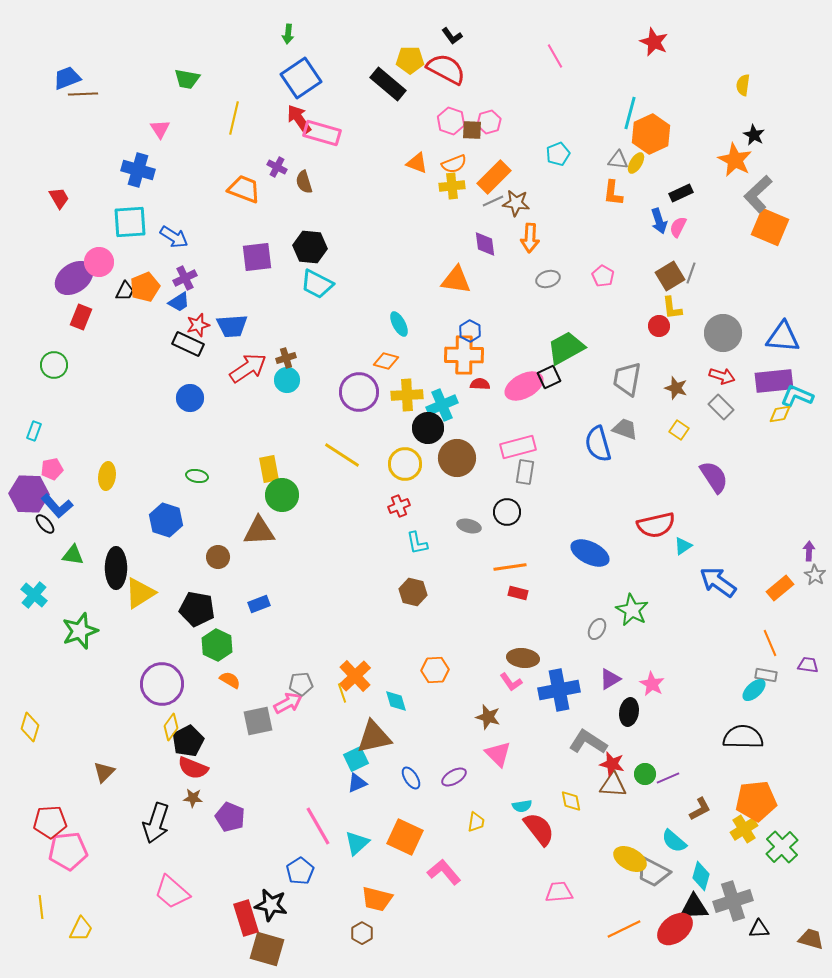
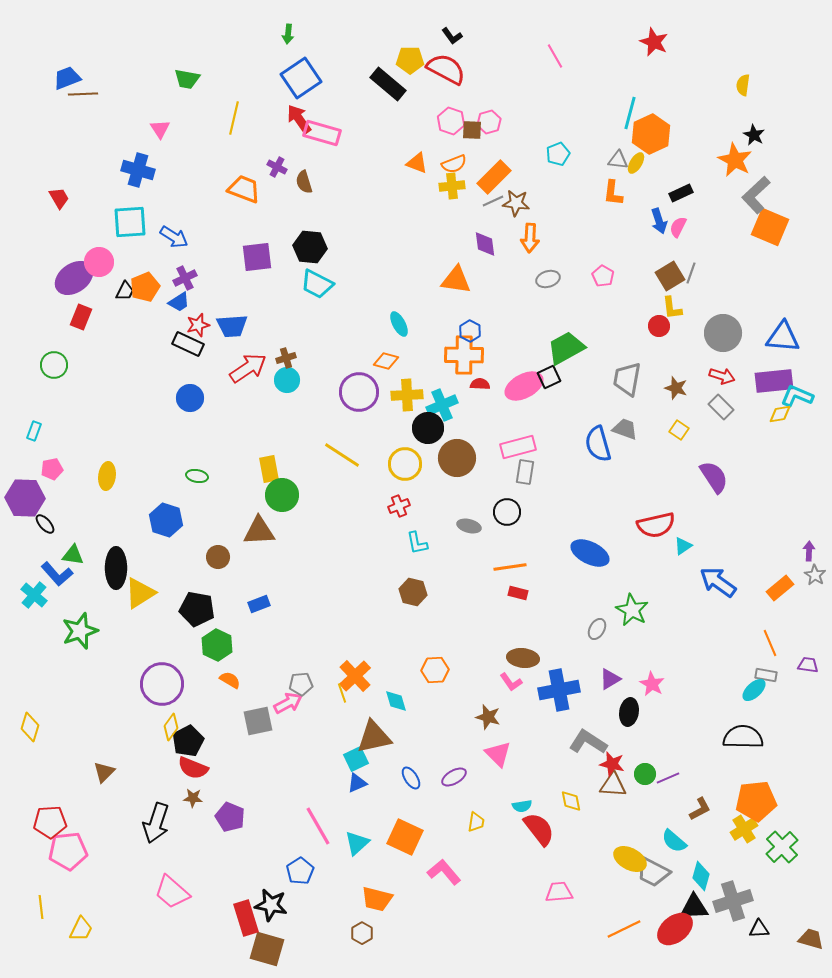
gray L-shape at (758, 194): moved 2 px left, 1 px down
purple hexagon at (29, 494): moved 4 px left, 4 px down
blue L-shape at (57, 506): moved 68 px down
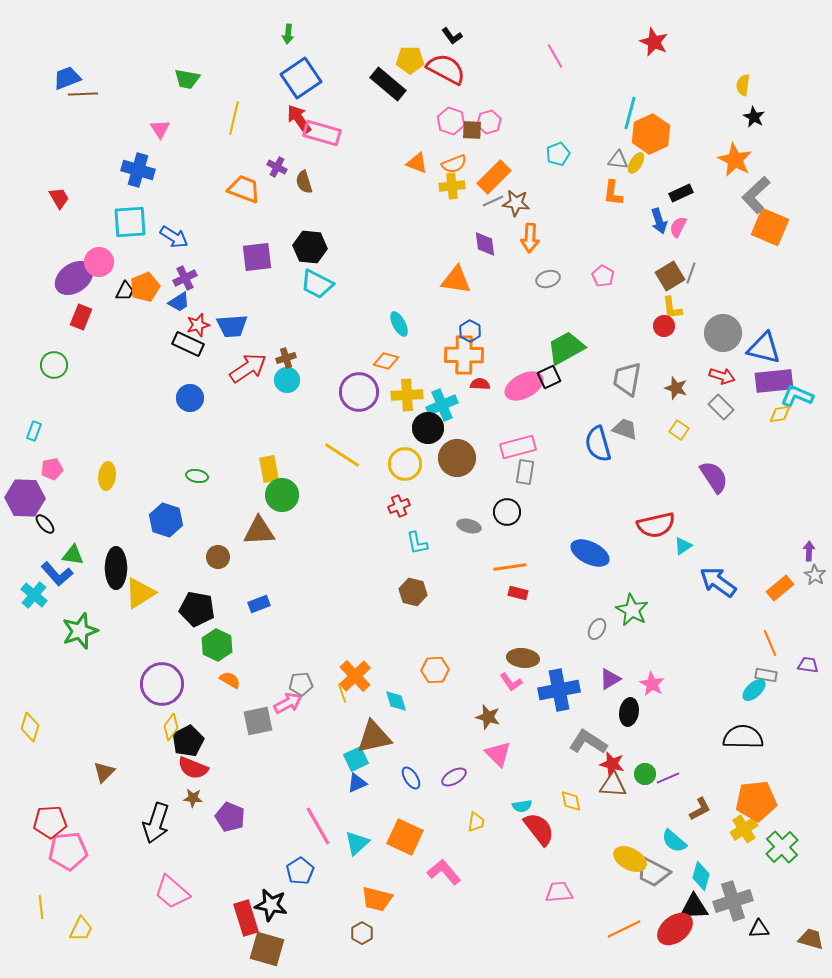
black star at (754, 135): moved 18 px up
red circle at (659, 326): moved 5 px right
blue triangle at (783, 337): moved 19 px left, 11 px down; rotated 9 degrees clockwise
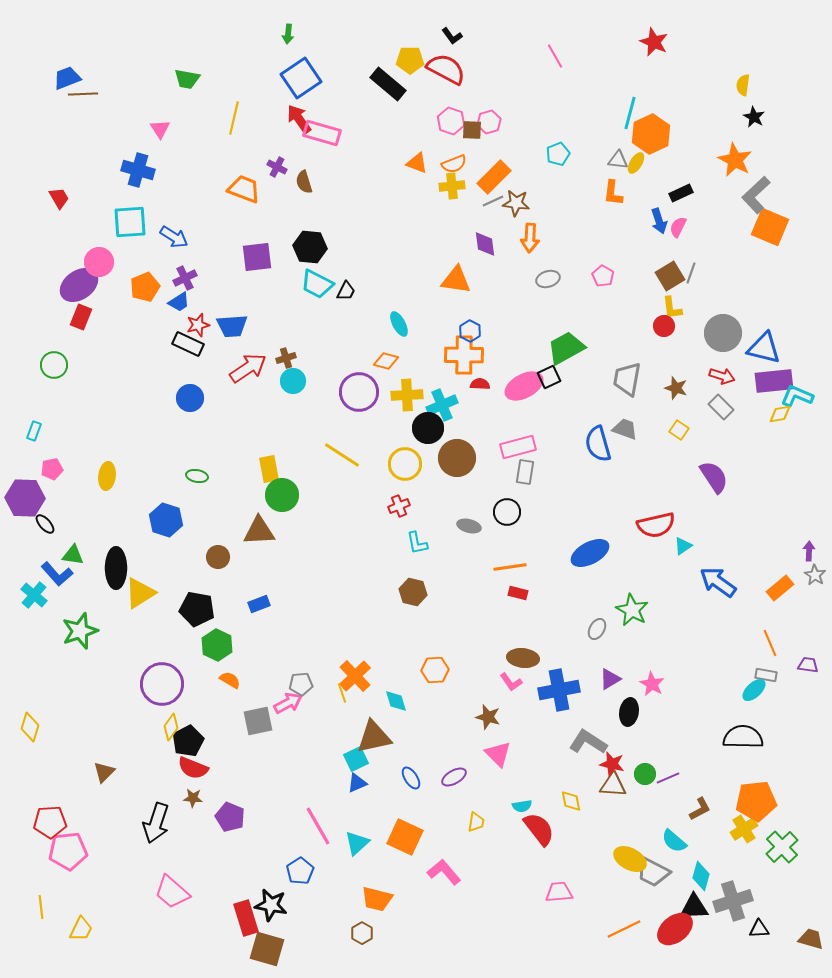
purple ellipse at (74, 278): moved 5 px right, 7 px down
black trapezoid at (125, 291): moved 221 px right
cyan circle at (287, 380): moved 6 px right, 1 px down
blue ellipse at (590, 553): rotated 54 degrees counterclockwise
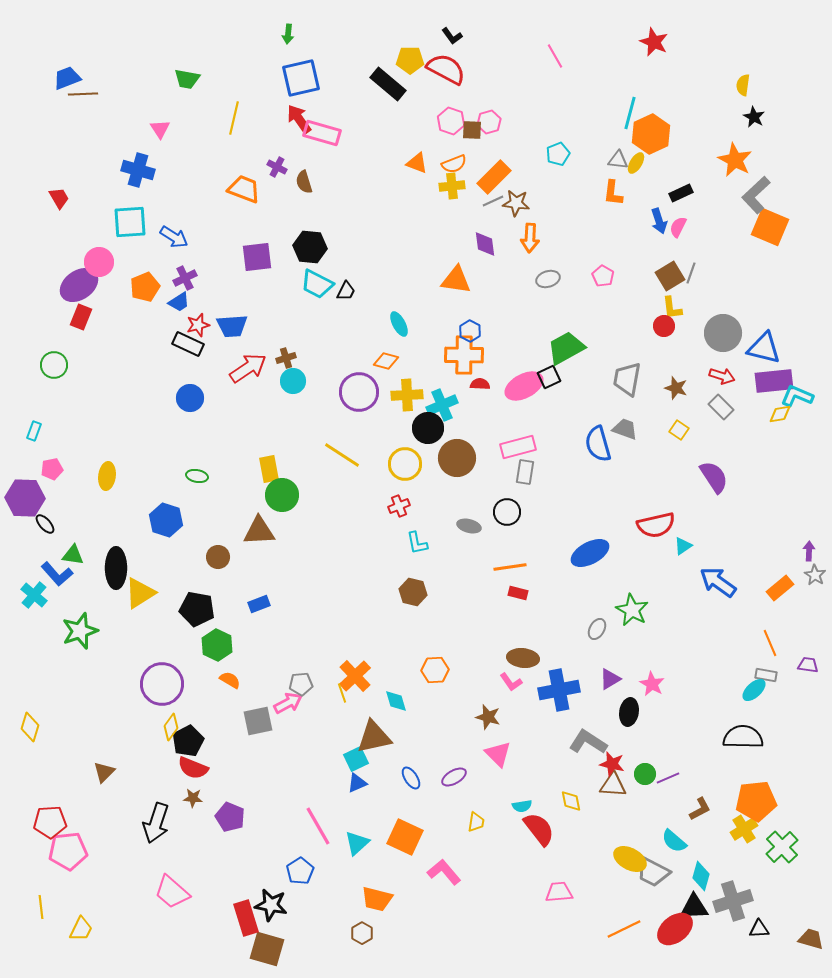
blue square at (301, 78): rotated 21 degrees clockwise
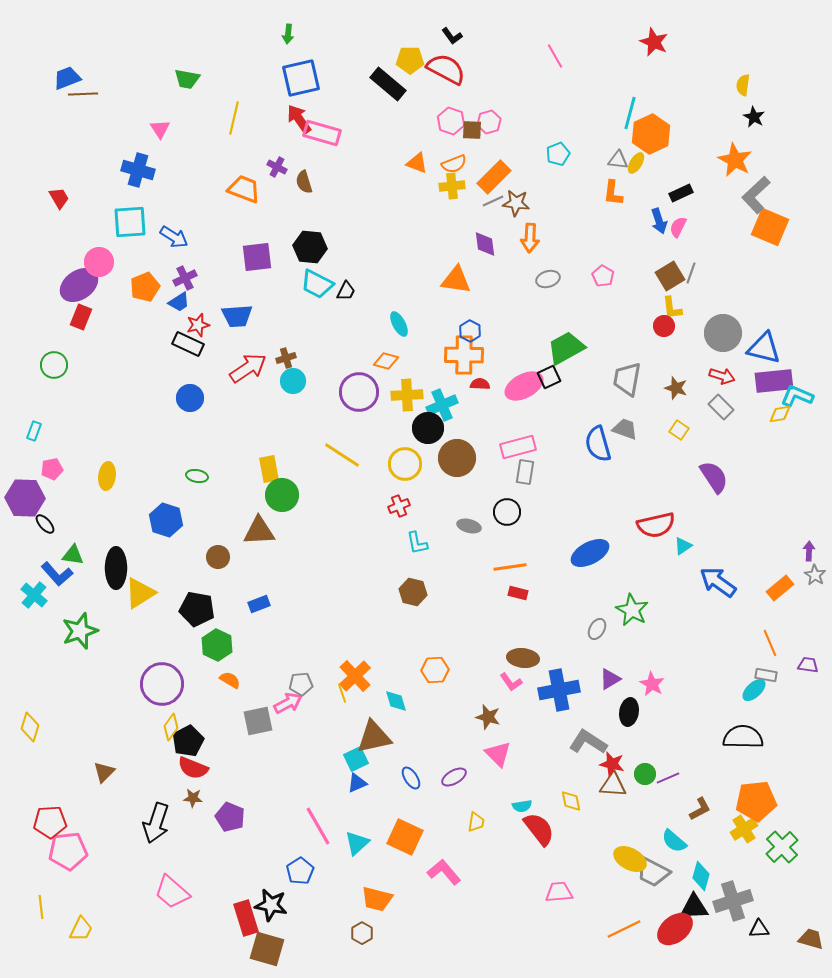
blue trapezoid at (232, 326): moved 5 px right, 10 px up
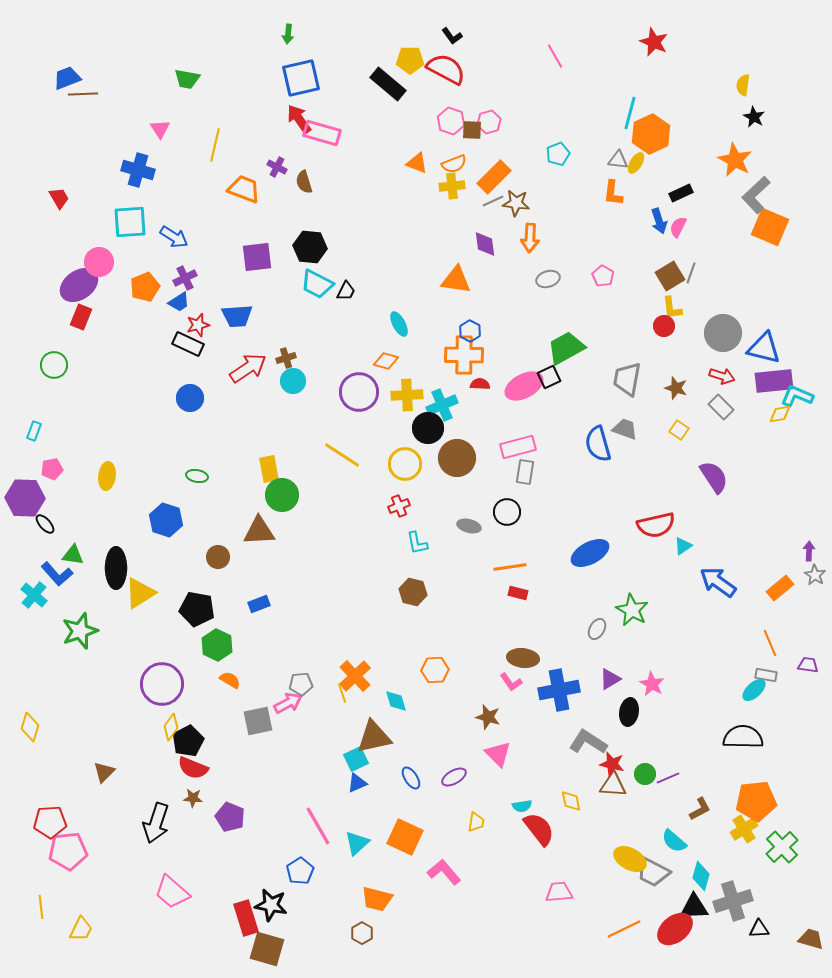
yellow line at (234, 118): moved 19 px left, 27 px down
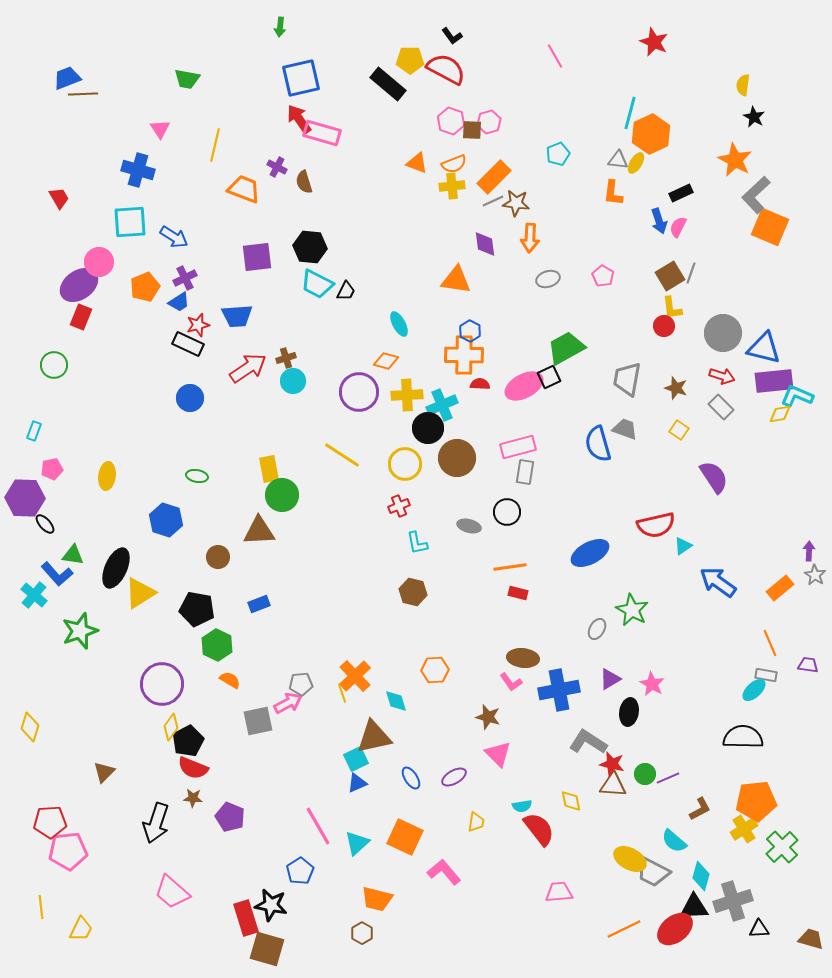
green arrow at (288, 34): moved 8 px left, 7 px up
black ellipse at (116, 568): rotated 24 degrees clockwise
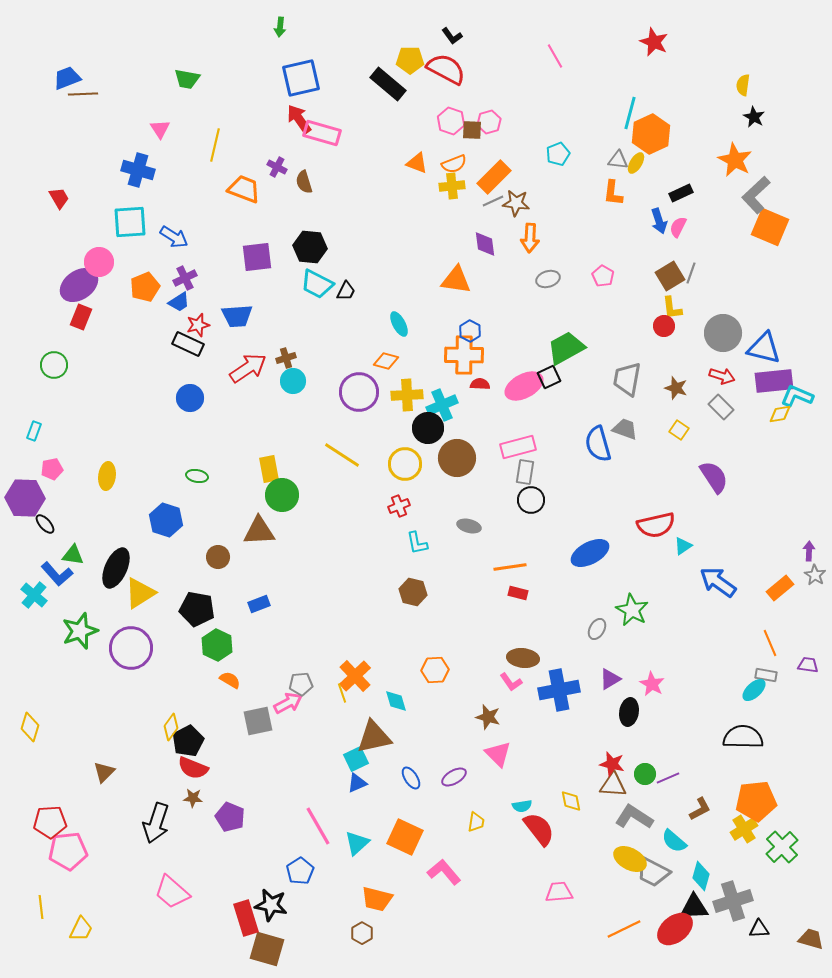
black circle at (507, 512): moved 24 px right, 12 px up
purple circle at (162, 684): moved 31 px left, 36 px up
gray L-shape at (588, 742): moved 46 px right, 75 px down
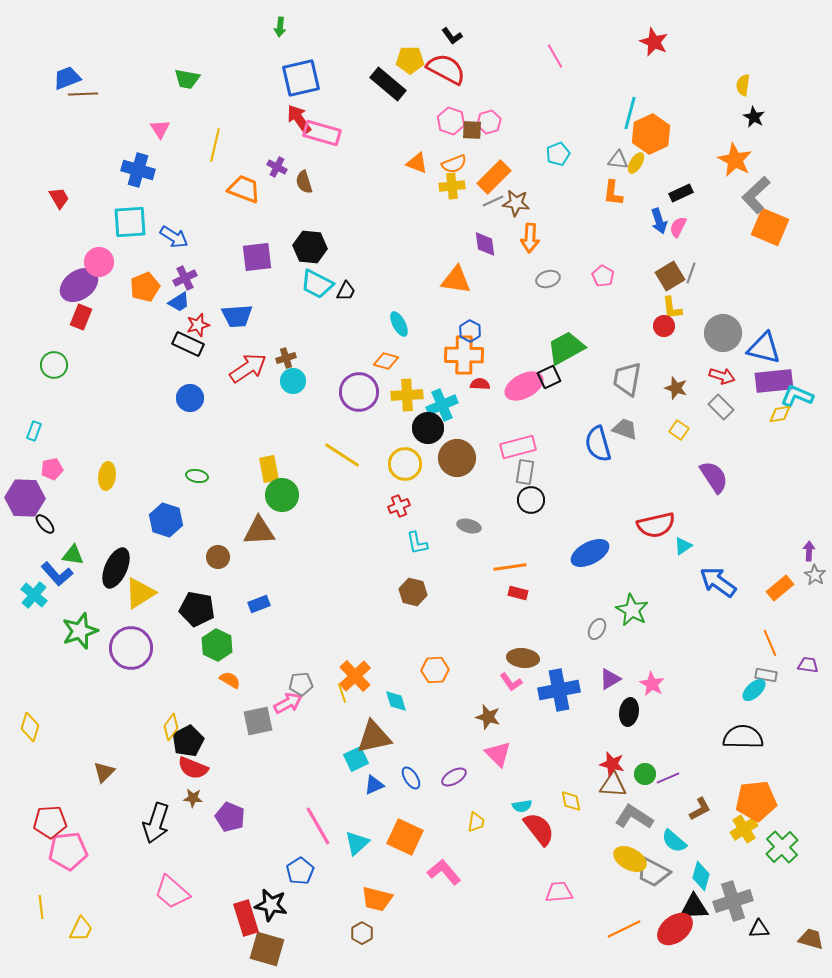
blue triangle at (357, 783): moved 17 px right, 2 px down
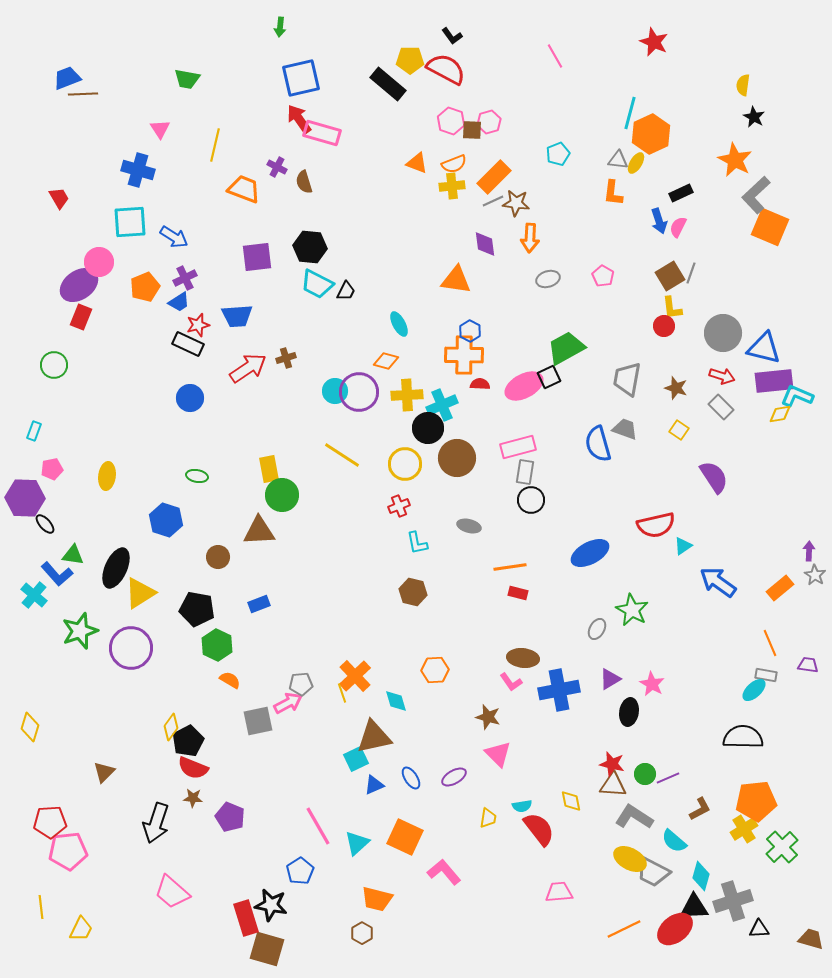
cyan circle at (293, 381): moved 42 px right, 10 px down
yellow trapezoid at (476, 822): moved 12 px right, 4 px up
